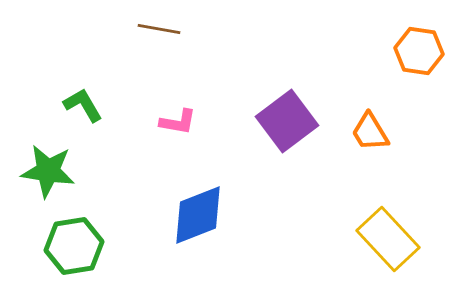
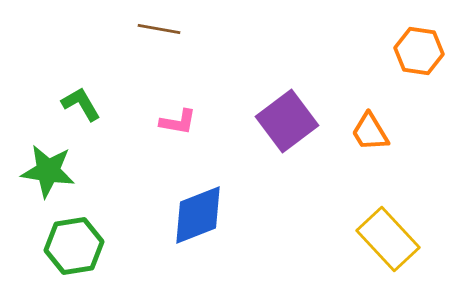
green L-shape: moved 2 px left, 1 px up
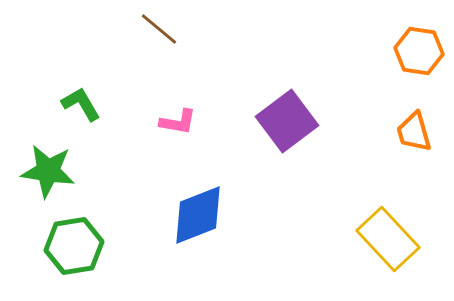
brown line: rotated 30 degrees clockwise
orange trapezoid: moved 44 px right; rotated 15 degrees clockwise
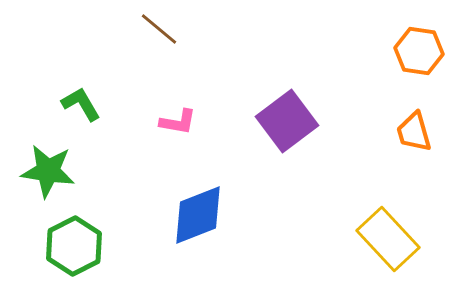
green hexagon: rotated 18 degrees counterclockwise
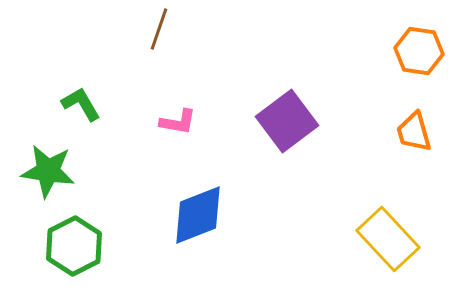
brown line: rotated 69 degrees clockwise
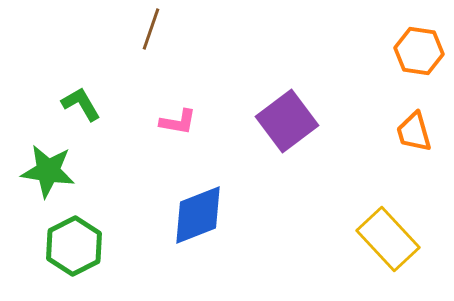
brown line: moved 8 px left
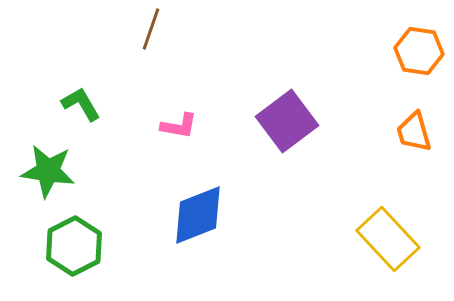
pink L-shape: moved 1 px right, 4 px down
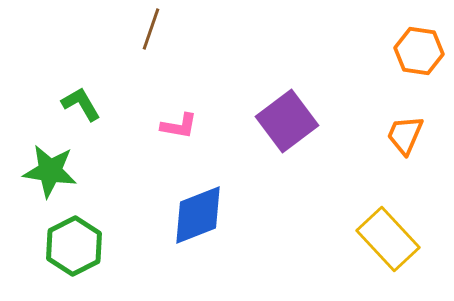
orange trapezoid: moved 9 px left, 3 px down; rotated 39 degrees clockwise
green star: moved 2 px right
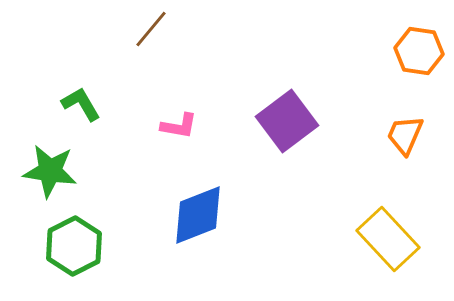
brown line: rotated 21 degrees clockwise
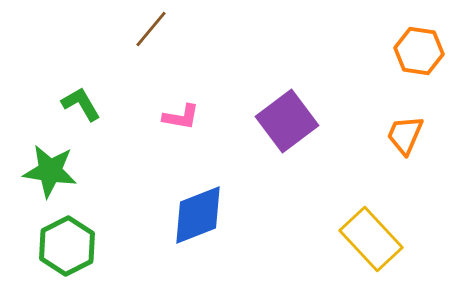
pink L-shape: moved 2 px right, 9 px up
yellow rectangle: moved 17 px left
green hexagon: moved 7 px left
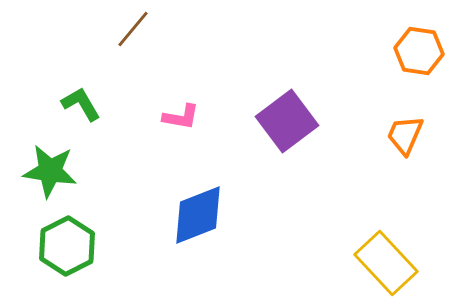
brown line: moved 18 px left
yellow rectangle: moved 15 px right, 24 px down
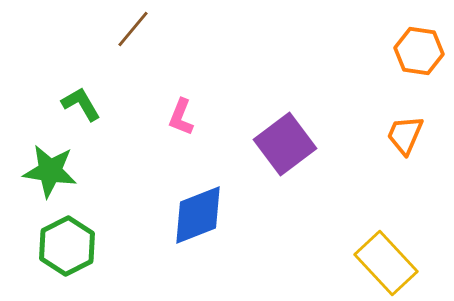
pink L-shape: rotated 102 degrees clockwise
purple square: moved 2 px left, 23 px down
